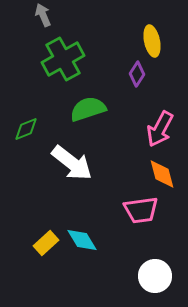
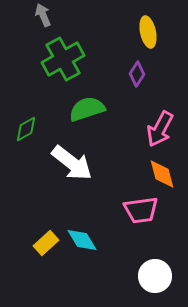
yellow ellipse: moved 4 px left, 9 px up
green semicircle: moved 1 px left
green diamond: rotated 8 degrees counterclockwise
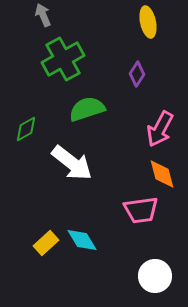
yellow ellipse: moved 10 px up
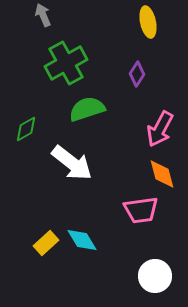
green cross: moved 3 px right, 4 px down
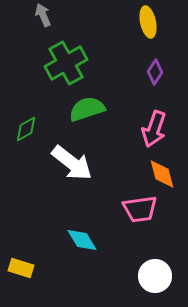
purple diamond: moved 18 px right, 2 px up
pink arrow: moved 6 px left; rotated 9 degrees counterclockwise
pink trapezoid: moved 1 px left, 1 px up
yellow rectangle: moved 25 px left, 25 px down; rotated 60 degrees clockwise
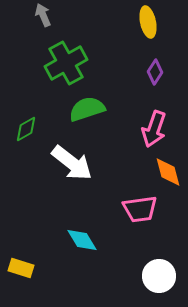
orange diamond: moved 6 px right, 2 px up
white circle: moved 4 px right
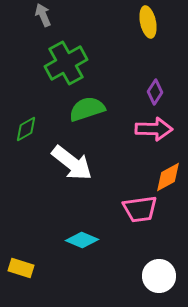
purple diamond: moved 20 px down
pink arrow: rotated 108 degrees counterclockwise
orange diamond: moved 5 px down; rotated 76 degrees clockwise
cyan diamond: rotated 36 degrees counterclockwise
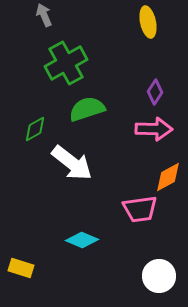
gray arrow: moved 1 px right
green diamond: moved 9 px right
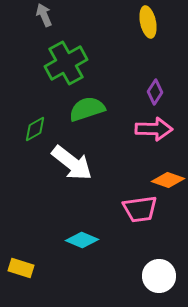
orange diamond: moved 3 px down; rotated 48 degrees clockwise
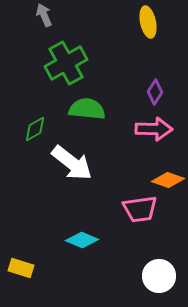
green semicircle: rotated 24 degrees clockwise
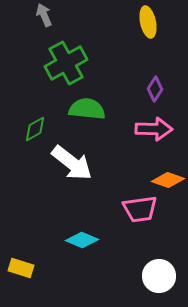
purple diamond: moved 3 px up
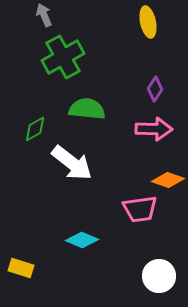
green cross: moved 3 px left, 6 px up
